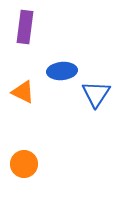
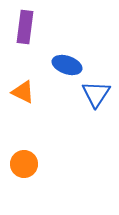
blue ellipse: moved 5 px right, 6 px up; rotated 24 degrees clockwise
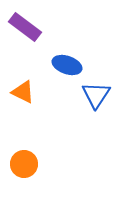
purple rectangle: rotated 60 degrees counterclockwise
blue triangle: moved 1 px down
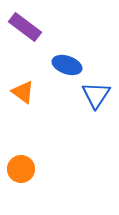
orange triangle: rotated 10 degrees clockwise
orange circle: moved 3 px left, 5 px down
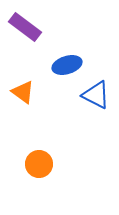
blue ellipse: rotated 36 degrees counterclockwise
blue triangle: rotated 36 degrees counterclockwise
orange circle: moved 18 px right, 5 px up
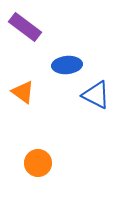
blue ellipse: rotated 12 degrees clockwise
orange circle: moved 1 px left, 1 px up
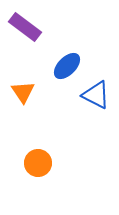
blue ellipse: moved 1 px down; rotated 40 degrees counterclockwise
orange triangle: rotated 20 degrees clockwise
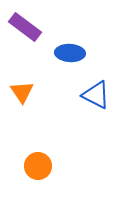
blue ellipse: moved 3 px right, 13 px up; rotated 48 degrees clockwise
orange triangle: moved 1 px left
orange circle: moved 3 px down
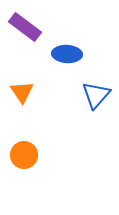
blue ellipse: moved 3 px left, 1 px down
blue triangle: rotated 44 degrees clockwise
orange circle: moved 14 px left, 11 px up
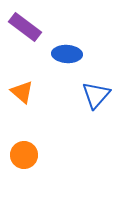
orange triangle: rotated 15 degrees counterclockwise
